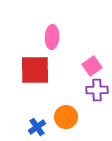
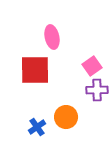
pink ellipse: rotated 15 degrees counterclockwise
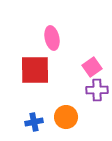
pink ellipse: moved 1 px down
pink square: moved 1 px down
blue cross: moved 3 px left, 5 px up; rotated 24 degrees clockwise
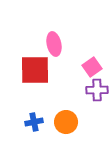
pink ellipse: moved 2 px right, 6 px down
orange circle: moved 5 px down
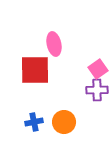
pink square: moved 6 px right, 2 px down
orange circle: moved 2 px left
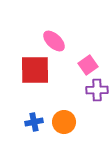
pink ellipse: moved 3 px up; rotated 35 degrees counterclockwise
pink square: moved 10 px left, 4 px up
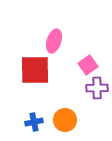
pink ellipse: rotated 65 degrees clockwise
purple cross: moved 2 px up
orange circle: moved 1 px right, 2 px up
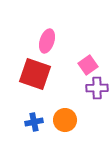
pink ellipse: moved 7 px left
red square: moved 4 px down; rotated 20 degrees clockwise
